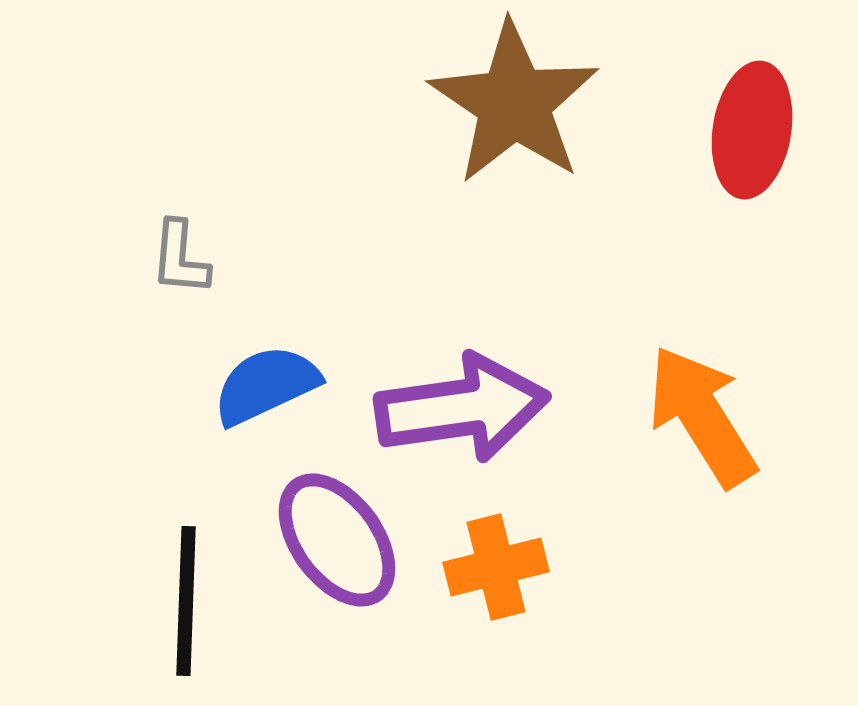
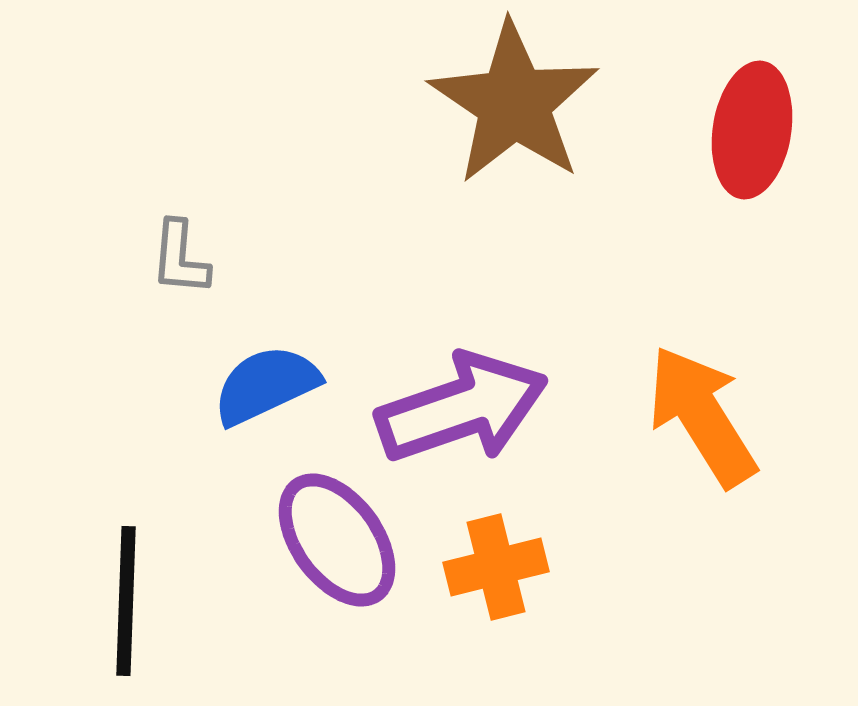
purple arrow: rotated 11 degrees counterclockwise
black line: moved 60 px left
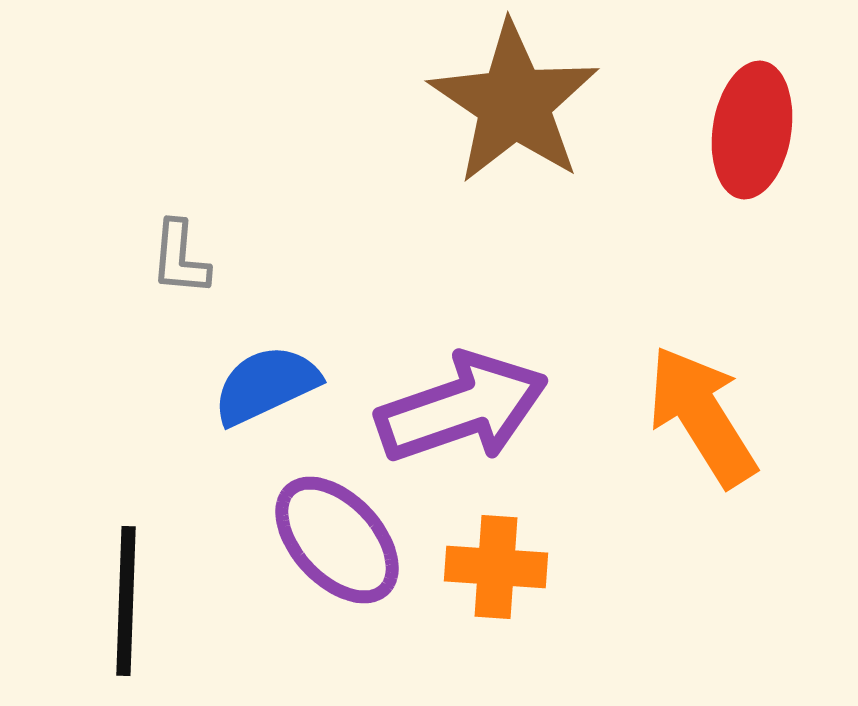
purple ellipse: rotated 7 degrees counterclockwise
orange cross: rotated 18 degrees clockwise
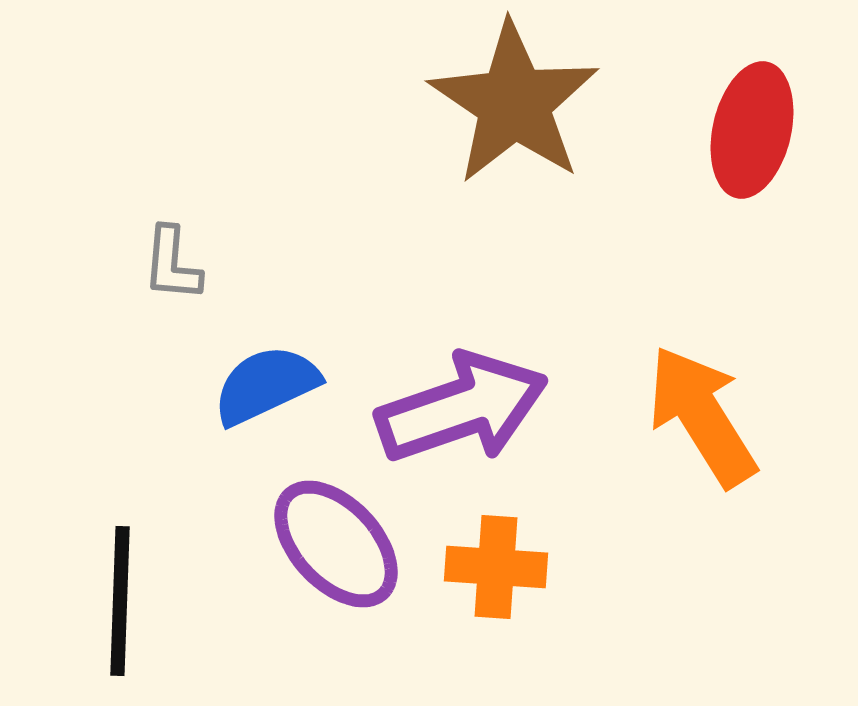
red ellipse: rotated 4 degrees clockwise
gray L-shape: moved 8 px left, 6 px down
purple ellipse: moved 1 px left, 4 px down
black line: moved 6 px left
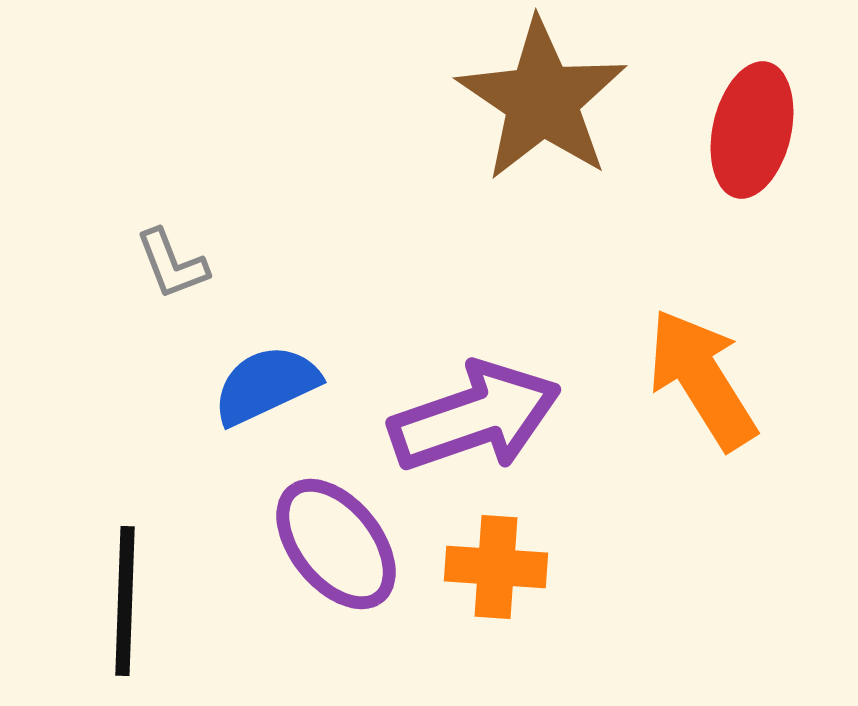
brown star: moved 28 px right, 3 px up
gray L-shape: rotated 26 degrees counterclockwise
purple arrow: moved 13 px right, 9 px down
orange arrow: moved 37 px up
purple ellipse: rotated 4 degrees clockwise
black line: moved 5 px right
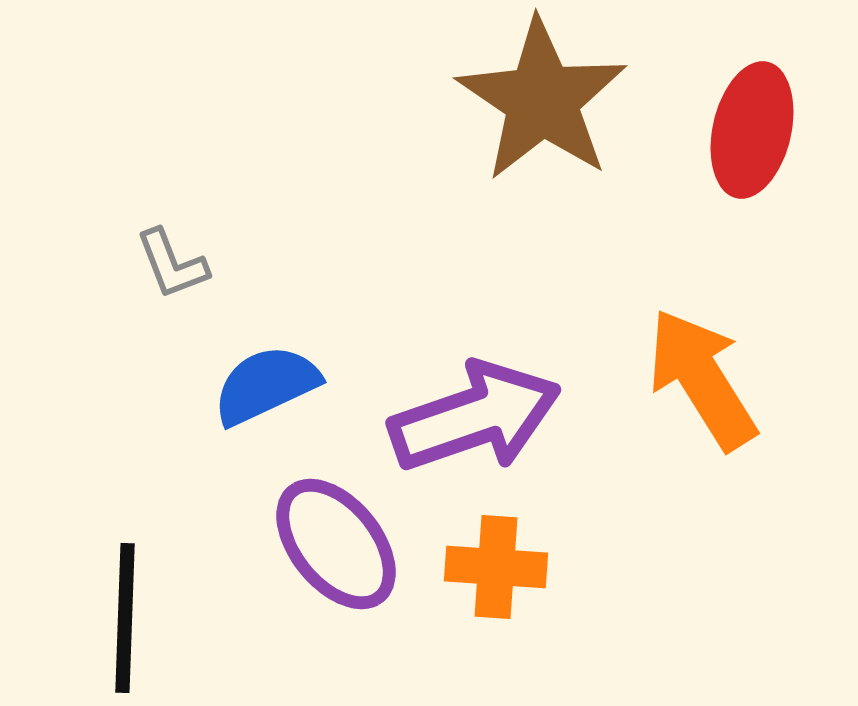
black line: moved 17 px down
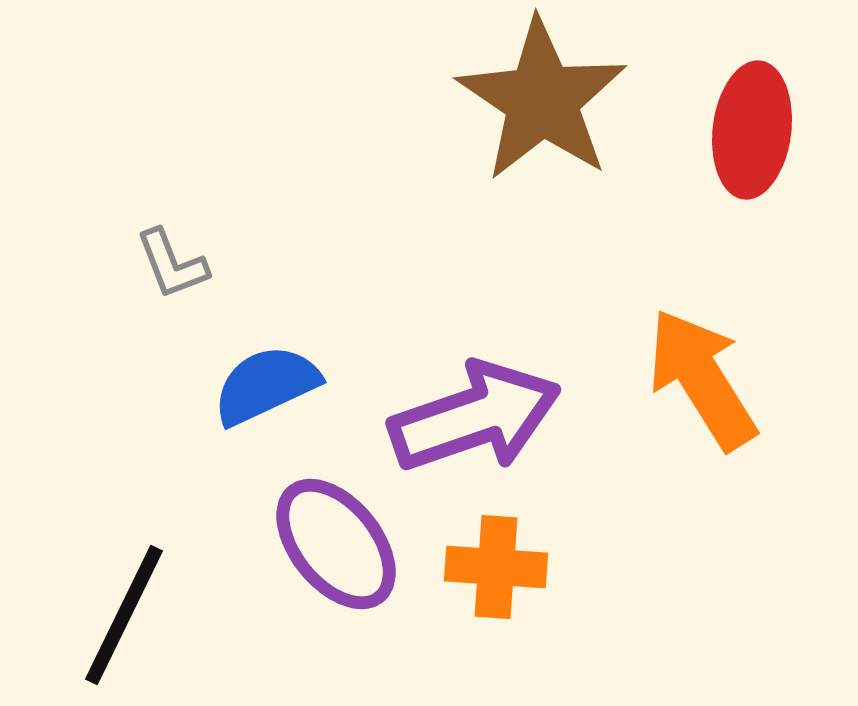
red ellipse: rotated 6 degrees counterclockwise
black line: moved 1 px left, 3 px up; rotated 24 degrees clockwise
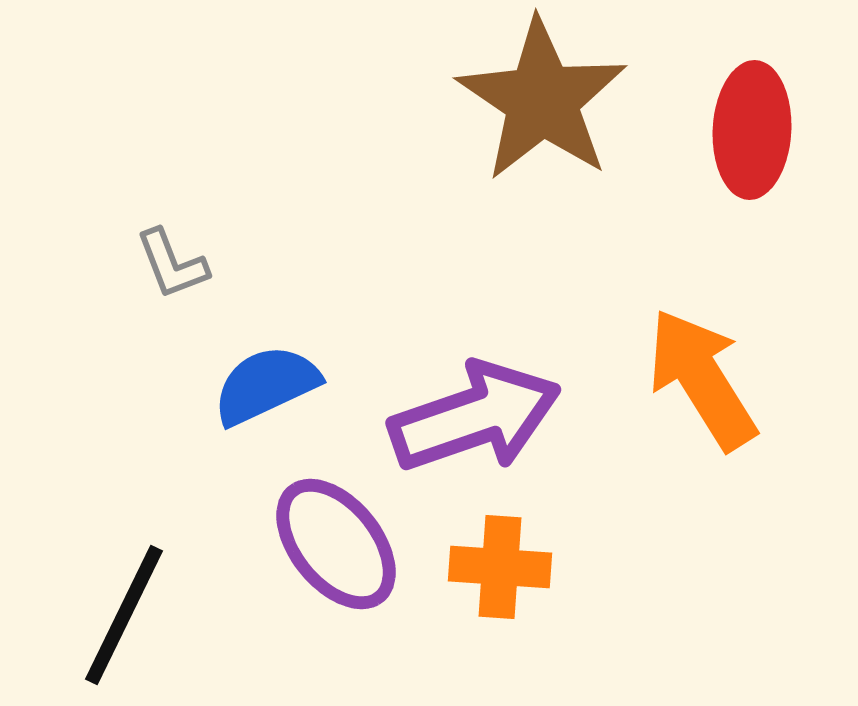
red ellipse: rotated 4 degrees counterclockwise
orange cross: moved 4 px right
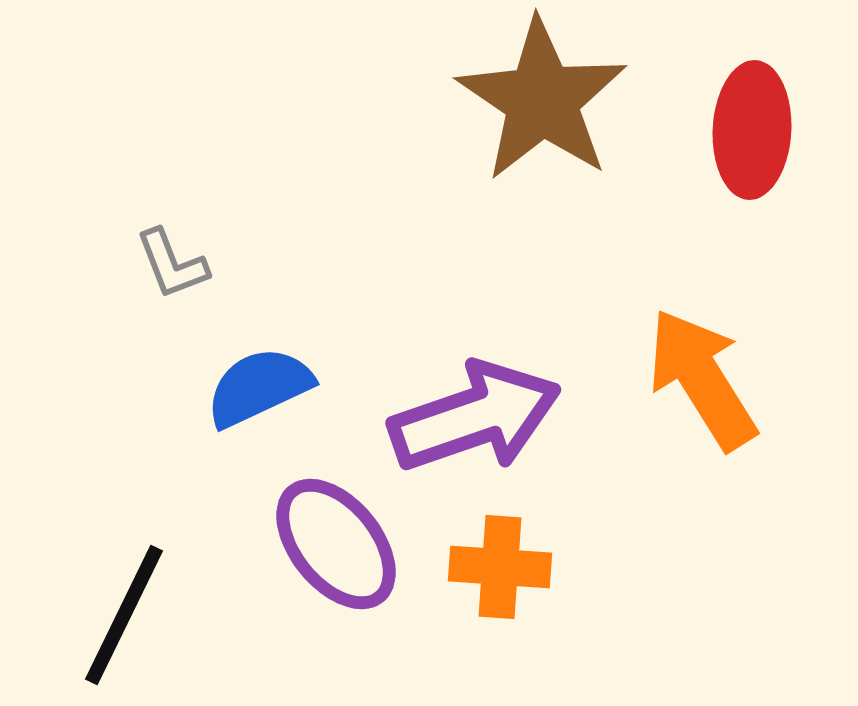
blue semicircle: moved 7 px left, 2 px down
